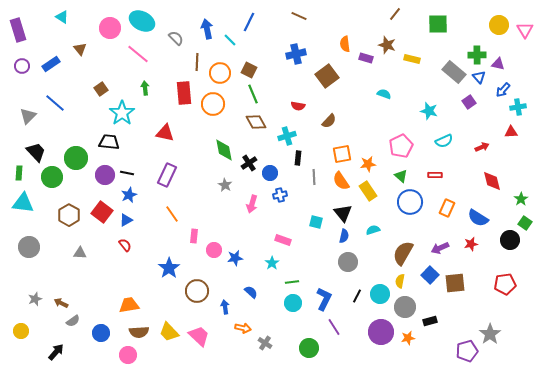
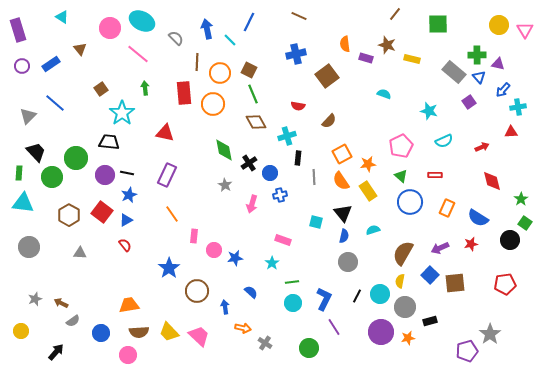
orange square at (342, 154): rotated 18 degrees counterclockwise
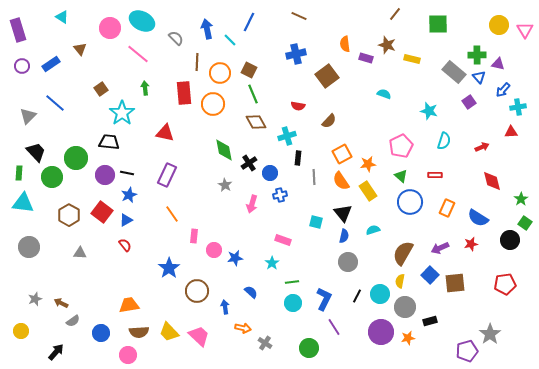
cyan semicircle at (444, 141): rotated 48 degrees counterclockwise
